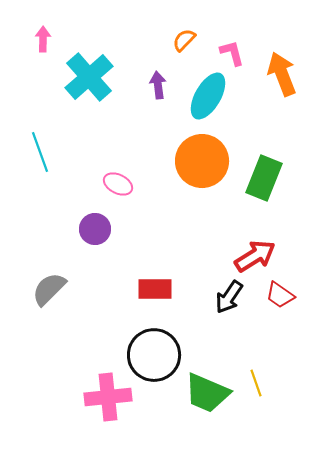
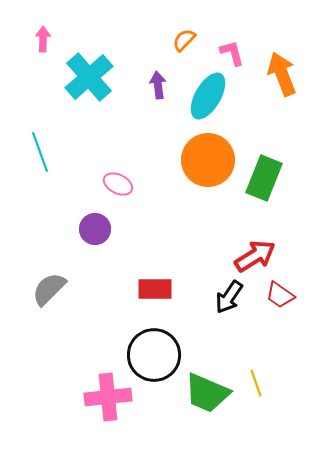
orange circle: moved 6 px right, 1 px up
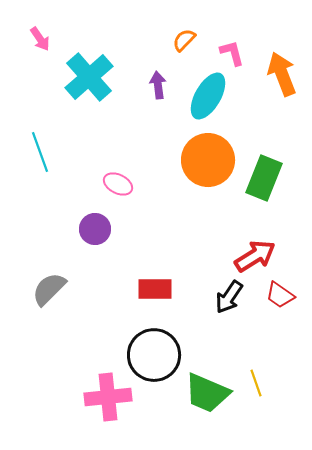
pink arrow: moved 3 px left; rotated 145 degrees clockwise
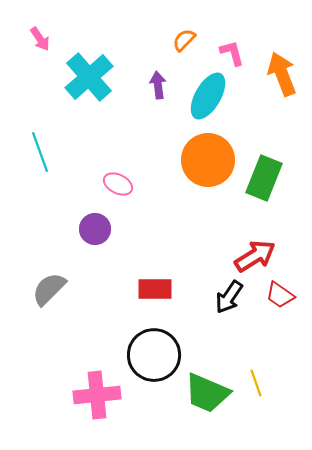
pink cross: moved 11 px left, 2 px up
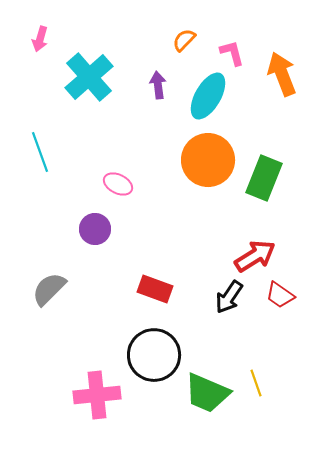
pink arrow: rotated 50 degrees clockwise
red rectangle: rotated 20 degrees clockwise
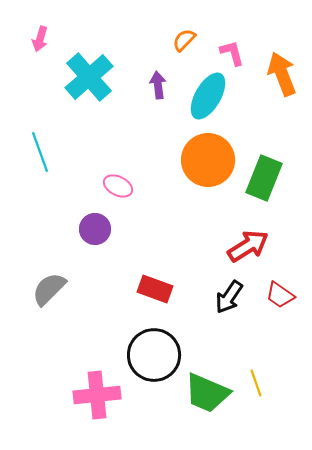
pink ellipse: moved 2 px down
red arrow: moved 7 px left, 10 px up
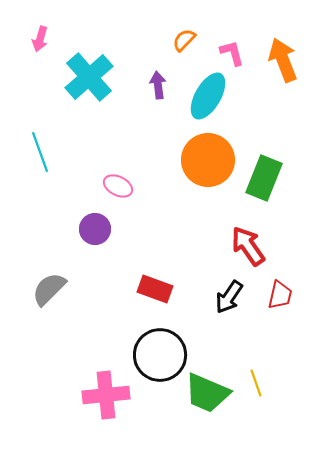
orange arrow: moved 1 px right, 14 px up
red arrow: rotated 93 degrees counterclockwise
red trapezoid: rotated 112 degrees counterclockwise
black circle: moved 6 px right
pink cross: moved 9 px right
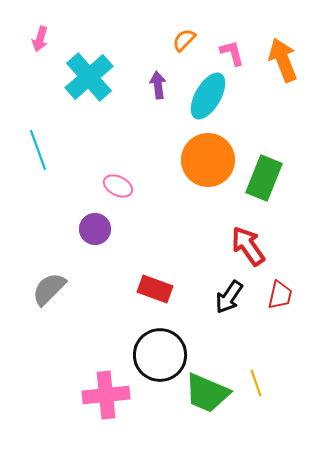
cyan line: moved 2 px left, 2 px up
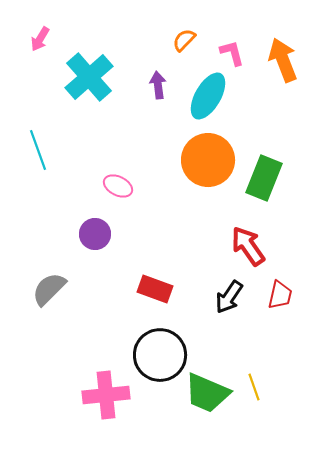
pink arrow: rotated 15 degrees clockwise
purple circle: moved 5 px down
yellow line: moved 2 px left, 4 px down
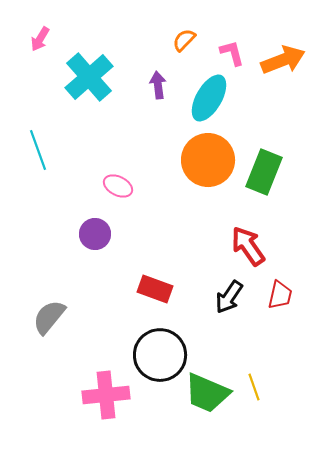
orange arrow: rotated 90 degrees clockwise
cyan ellipse: moved 1 px right, 2 px down
green rectangle: moved 6 px up
gray semicircle: moved 28 px down; rotated 6 degrees counterclockwise
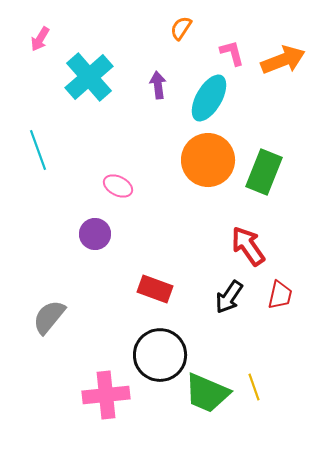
orange semicircle: moved 3 px left, 12 px up; rotated 10 degrees counterclockwise
